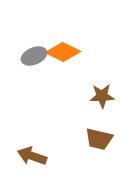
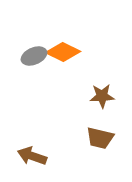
brown trapezoid: moved 1 px right, 1 px up
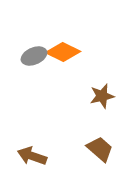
brown star: rotated 10 degrees counterclockwise
brown trapezoid: moved 11 px down; rotated 152 degrees counterclockwise
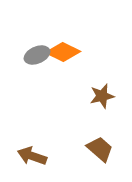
gray ellipse: moved 3 px right, 1 px up
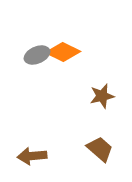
brown arrow: rotated 24 degrees counterclockwise
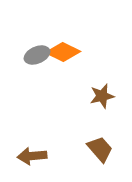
brown trapezoid: rotated 8 degrees clockwise
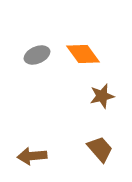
orange diamond: moved 20 px right, 2 px down; rotated 28 degrees clockwise
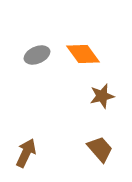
brown arrow: moved 6 px left, 3 px up; rotated 120 degrees clockwise
